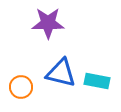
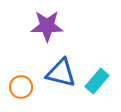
purple star: moved 1 px left, 3 px down
cyan rectangle: rotated 60 degrees counterclockwise
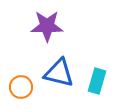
blue triangle: moved 2 px left
cyan rectangle: rotated 25 degrees counterclockwise
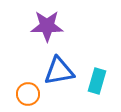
blue triangle: moved 2 px up; rotated 24 degrees counterclockwise
orange circle: moved 7 px right, 7 px down
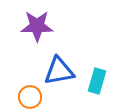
purple star: moved 10 px left
orange circle: moved 2 px right, 3 px down
